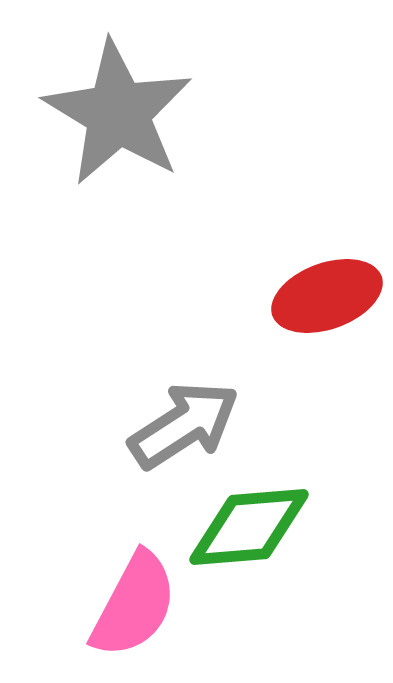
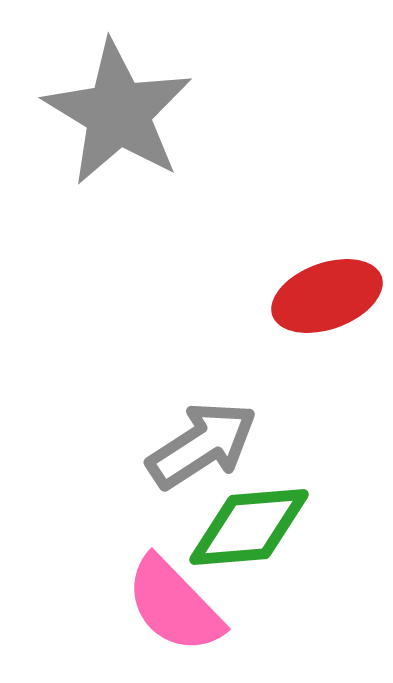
gray arrow: moved 18 px right, 20 px down
pink semicircle: moved 40 px right; rotated 108 degrees clockwise
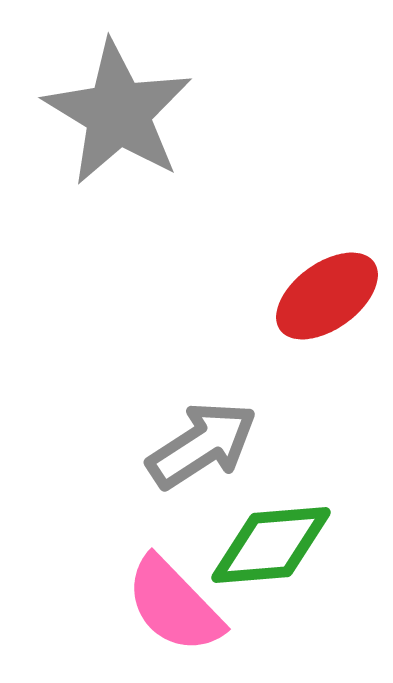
red ellipse: rotated 16 degrees counterclockwise
green diamond: moved 22 px right, 18 px down
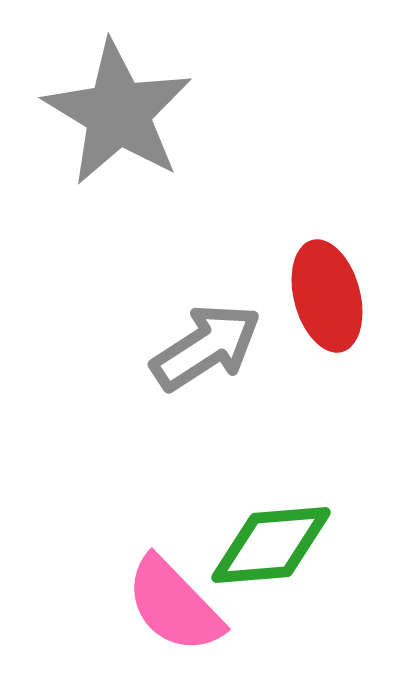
red ellipse: rotated 69 degrees counterclockwise
gray arrow: moved 4 px right, 98 px up
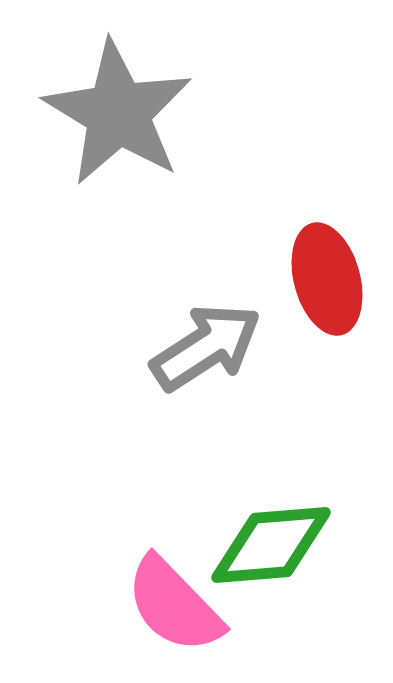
red ellipse: moved 17 px up
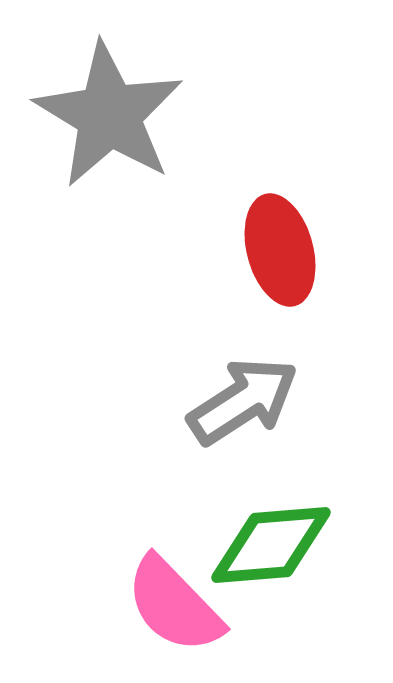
gray star: moved 9 px left, 2 px down
red ellipse: moved 47 px left, 29 px up
gray arrow: moved 37 px right, 54 px down
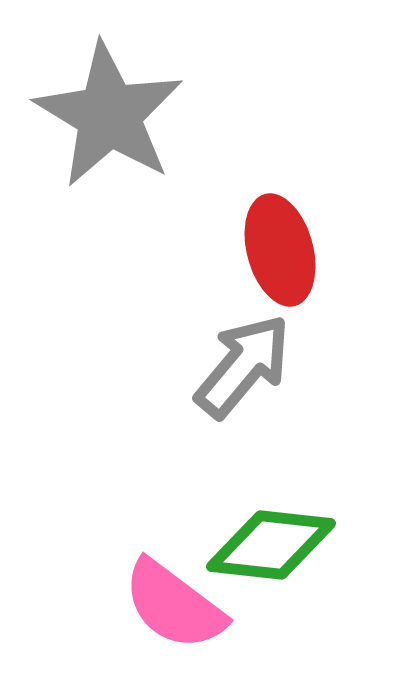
gray arrow: moved 35 px up; rotated 17 degrees counterclockwise
green diamond: rotated 11 degrees clockwise
pink semicircle: rotated 9 degrees counterclockwise
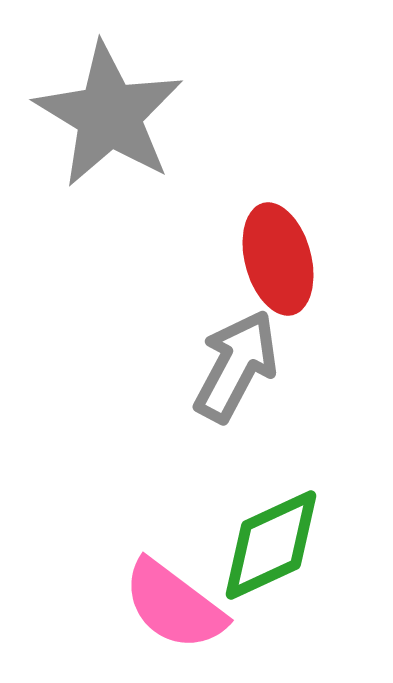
red ellipse: moved 2 px left, 9 px down
gray arrow: moved 7 px left; rotated 12 degrees counterclockwise
green diamond: rotated 31 degrees counterclockwise
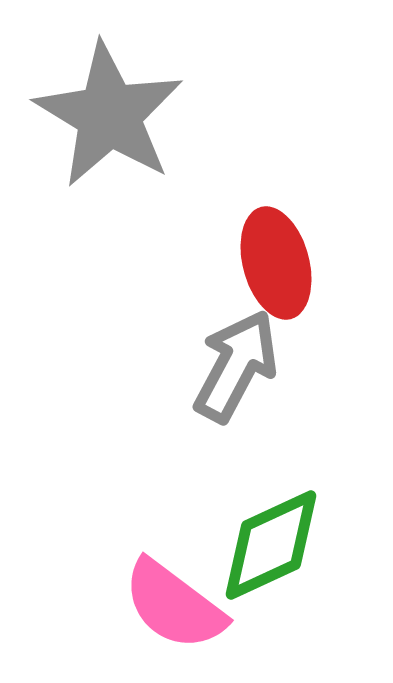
red ellipse: moved 2 px left, 4 px down
